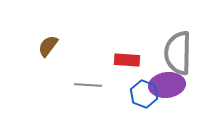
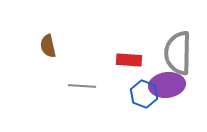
brown semicircle: rotated 50 degrees counterclockwise
red rectangle: moved 2 px right
gray line: moved 6 px left, 1 px down
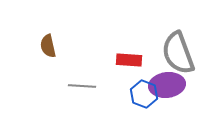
gray semicircle: rotated 21 degrees counterclockwise
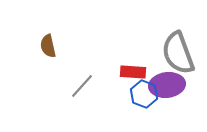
red rectangle: moved 4 px right, 12 px down
gray line: rotated 52 degrees counterclockwise
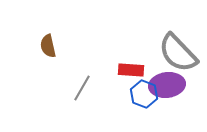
gray semicircle: rotated 24 degrees counterclockwise
red rectangle: moved 2 px left, 2 px up
gray line: moved 2 px down; rotated 12 degrees counterclockwise
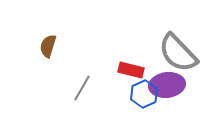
brown semicircle: rotated 30 degrees clockwise
red rectangle: rotated 10 degrees clockwise
blue hexagon: rotated 16 degrees clockwise
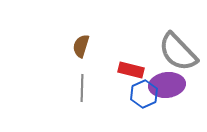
brown semicircle: moved 33 px right
gray semicircle: moved 1 px up
gray line: rotated 28 degrees counterclockwise
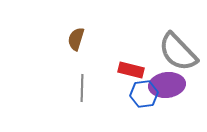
brown semicircle: moved 5 px left, 7 px up
blue hexagon: rotated 16 degrees clockwise
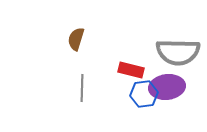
gray semicircle: rotated 45 degrees counterclockwise
purple ellipse: moved 2 px down
